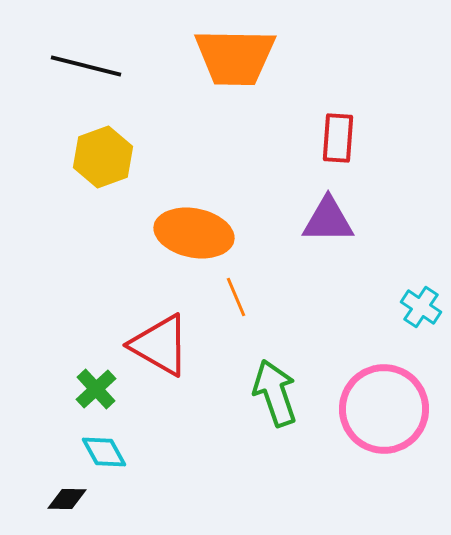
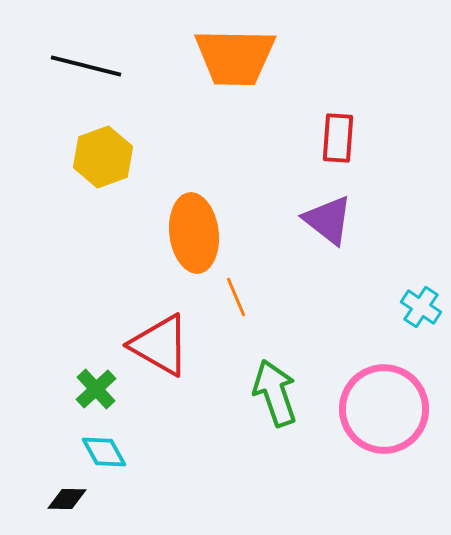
purple triangle: rotated 38 degrees clockwise
orange ellipse: rotated 72 degrees clockwise
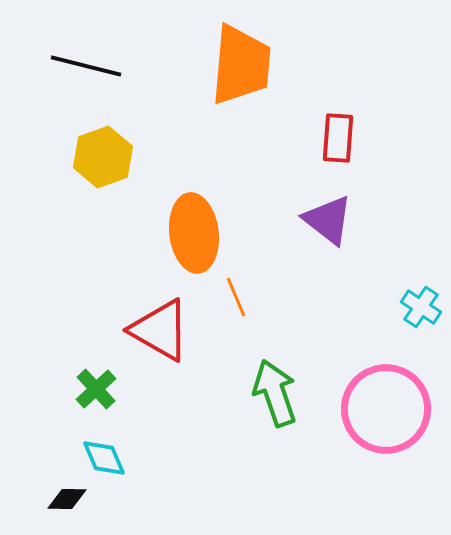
orange trapezoid: moved 6 px right, 8 px down; rotated 86 degrees counterclockwise
red triangle: moved 15 px up
pink circle: moved 2 px right
cyan diamond: moved 6 px down; rotated 6 degrees clockwise
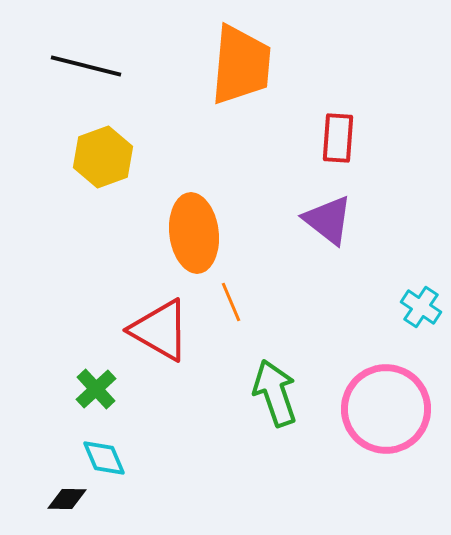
orange line: moved 5 px left, 5 px down
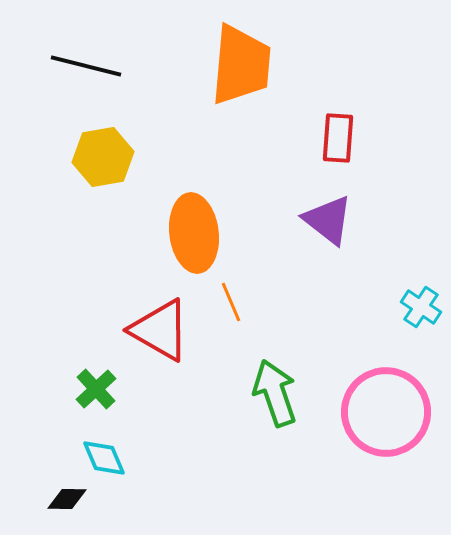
yellow hexagon: rotated 10 degrees clockwise
pink circle: moved 3 px down
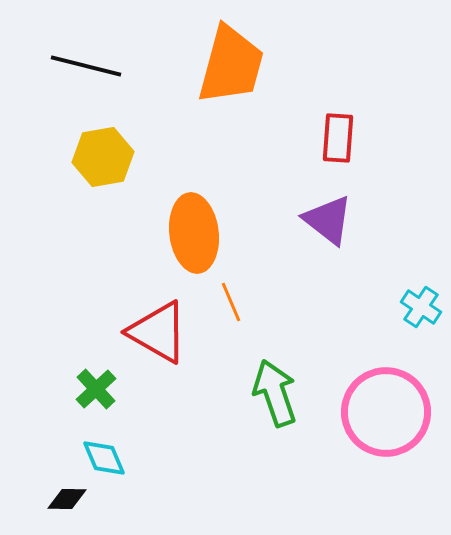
orange trapezoid: moved 10 px left; rotated 10 degrees clockwise
red triangle: moved 2 px left, 2 px down
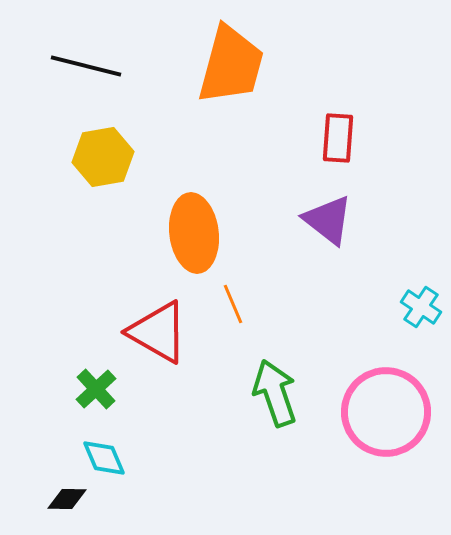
orange line: moved 2 px right, 2 px down
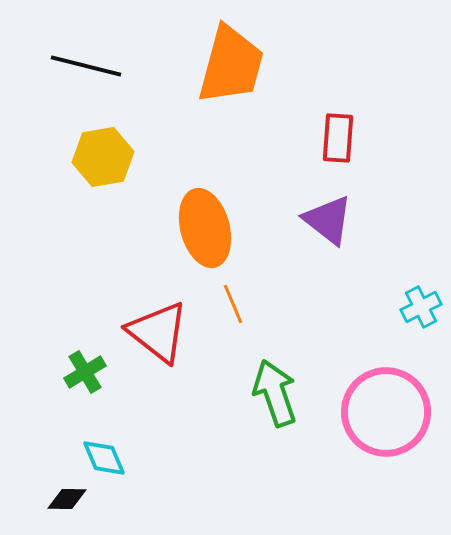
orange ellipse: moved 11 px right, 5 px up; rotated 8 degrees counterclockwise
cyan cross: rotated 30 degrees clockwise
red triangle: rotated 8 degrees clockwise
green cross: moved 11 px left, 17 px up; rotated 12 degrees clockwise
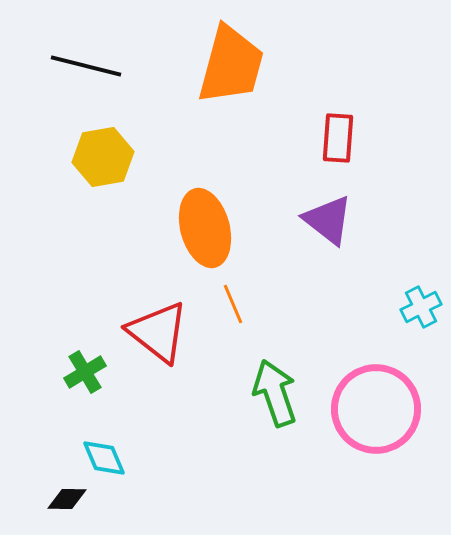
pink circle: moved 10 px left, 3 px up
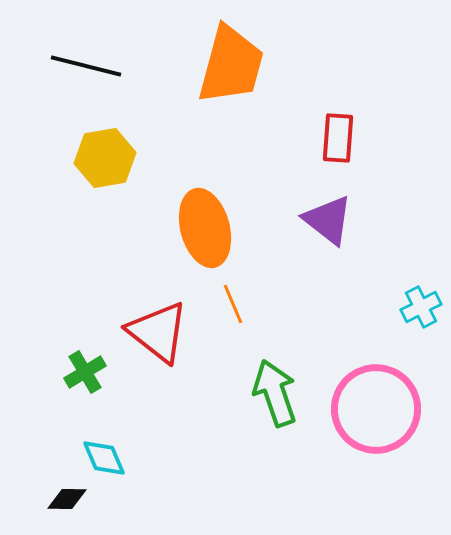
yellow hexagon: moved 2 px right, 1 px down
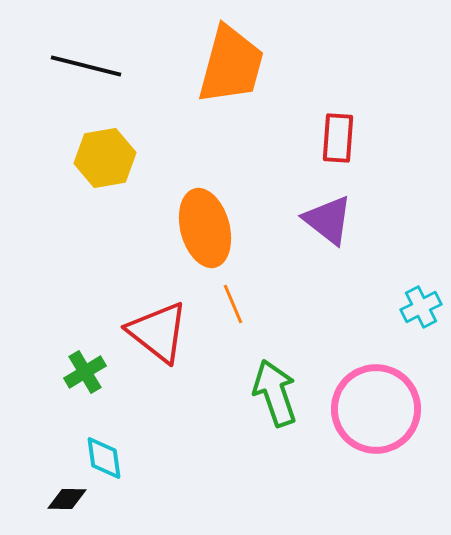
cyan diamond: rotated 15 degrees clockwise
